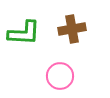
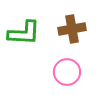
pink circle: moved 7 px right, 4 px up
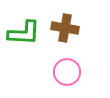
brown cross: moved 7 px left, 1 px up; rotated 20 degrees clockwise
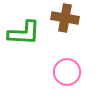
brown cross: moved 10 px up
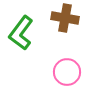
green L-shape: moved 3 px left; rotated 124 degrees clockwise
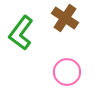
brown cross: rotated 24 degrees clockwise
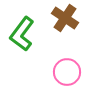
green L-shape: moved 1 px right, 1 px down
